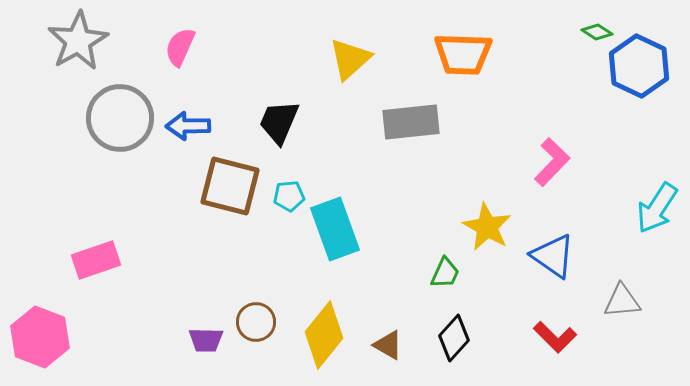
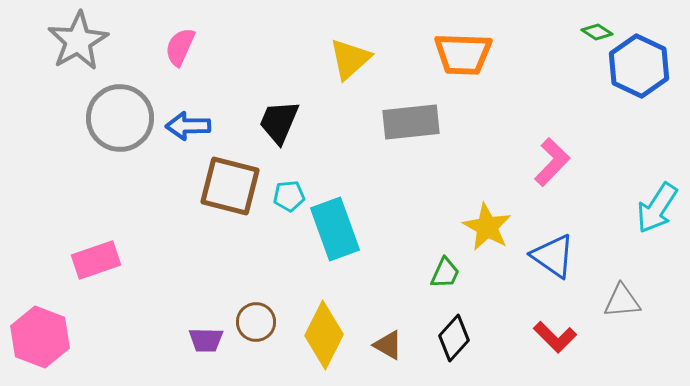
yellow diamond: rotated 12 degrees counterclockwise
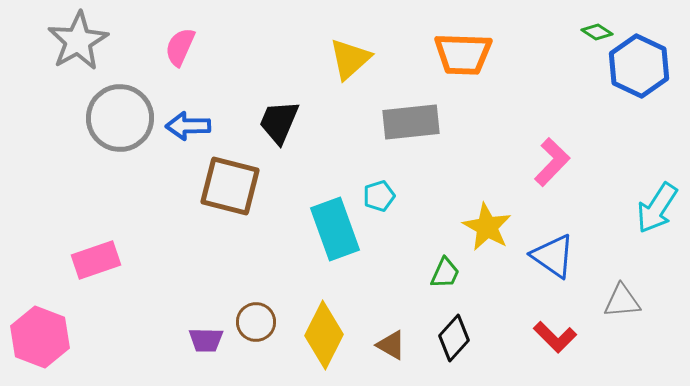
cyan pentagon: moved 90 px right; rotated 12 degrees counterclockwise
brown triangle: moved 3 px right
